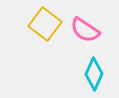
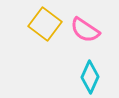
cyan diamond: moved 4 px left, 3 px down
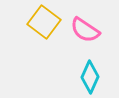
yellow square: moved 1 px left, 2 px up
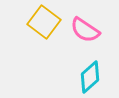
cyan diamond: rotated 24 degrees clockwise
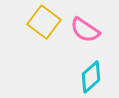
cyan diamond: moved 1 px right
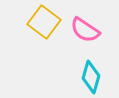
cyan diamond: rotated 32 degrees counterclockwise
